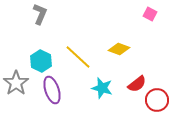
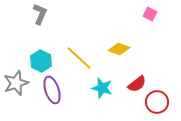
yellow line: moved 1 px right, 1 px down
gray star: rotated 15 degrees clockwise
red circle: moved 2 px down
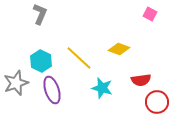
red semicircle: moved 4 px right, 4 px up; rotated 30 degrees clockwise
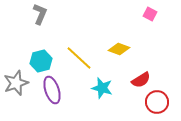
cyan hexagon: rotated 20 degrees clockwise
red semicircle: rotated 24 degrees counterclockwise
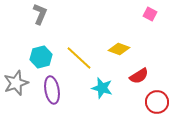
cyan hexagon: moved 4 px up
red semicircle: moved 2 px left, 4 px up
purple ellipse: rotated 8 degrees clockwise
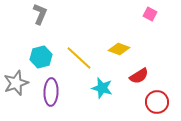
purple ellipse: moved 1 px left, 2 px down; rotated 12 degrees clockwise
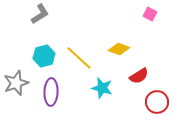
gray L-shape: rotated 35 degrees clockwise
cyan hexagon: moved 3 px right, 1 px up
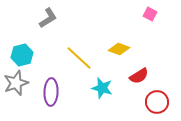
gray L-shape: moved 8 px right, 4 px down
cyan hexagon: moved 22 px left, 1 px up
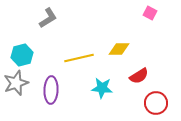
pink square: moved 1 px up
yellow diamond: rotated 20 degrees counterclockwise
yellow line: rotated 56 degrees counterclockwise
cyan star: rotated 10 degrees counterclockwise
purple ellipse: moved 2 px up
red circle: moved 1 px left, 1 px down
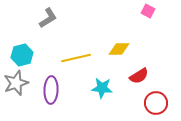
pink square: moved 2 px left, 2 px up
yellow line: moved 3 px left
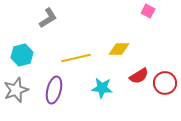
gray star: moved 7 px down
purple ellipse: moved 3 px right; rotated 12 degrees clockwise
red circle: moved 9 px right, 20 px up
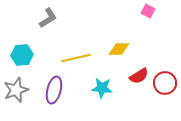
cyan hexagon: rotated 10 degrees clockwise
